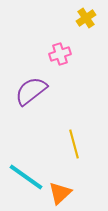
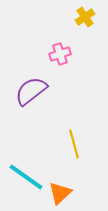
yellow cross: moved 1 px left, 1 px up
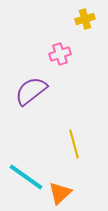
yellow cross: moved 2 px down; rotated 18 degrees clockwise
